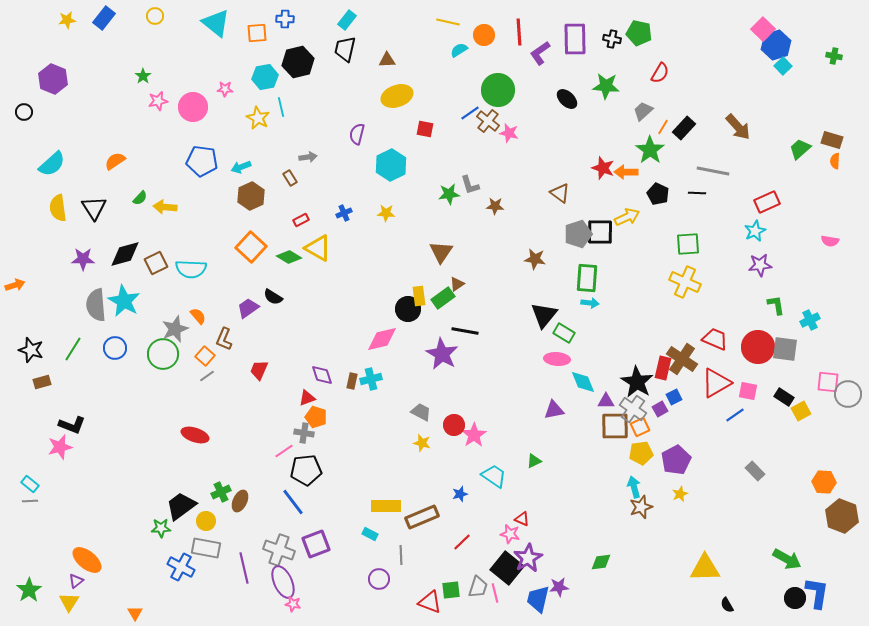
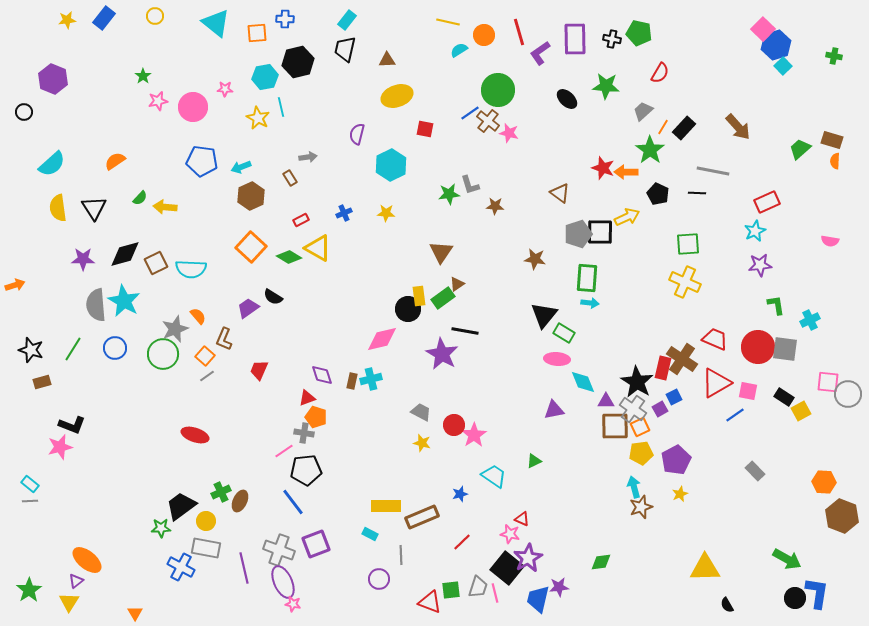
red line at (519, 32): rotated 12 degrees counterclockwise
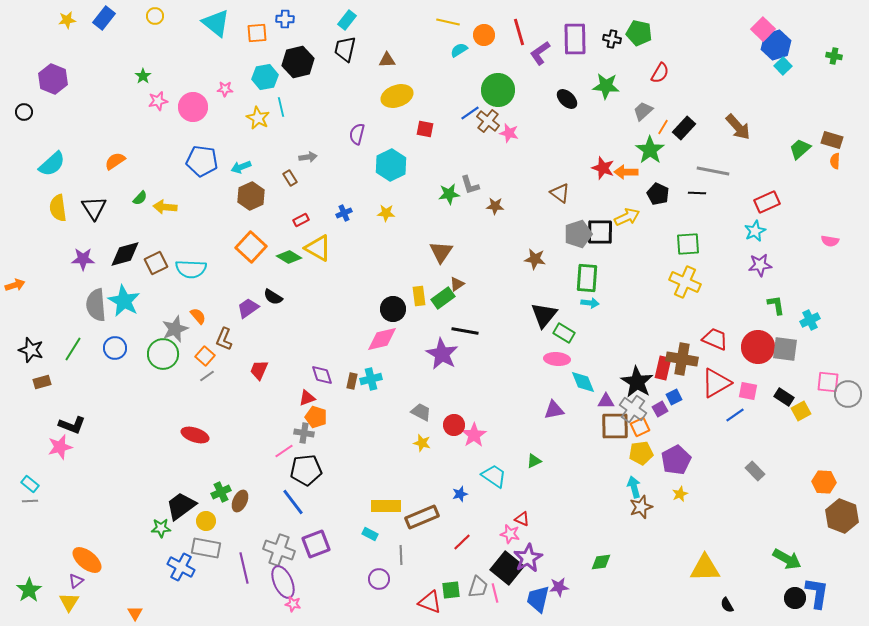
black circle at (408, 309): moved 15 px left
brown cross at (682, 359): rotated 24 degrees counterclockwise
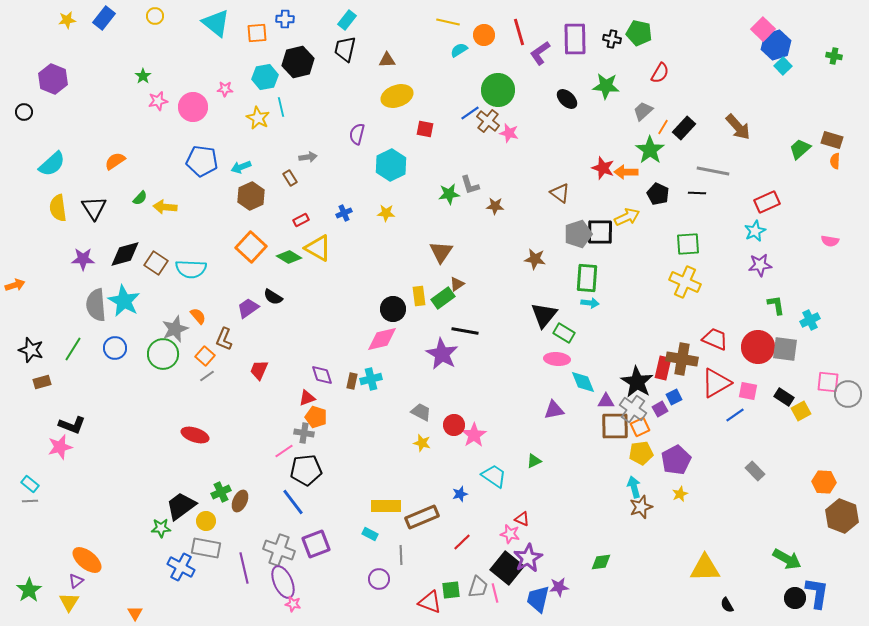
brown square at (156, 263): rotated 30 degrees counterclockwise
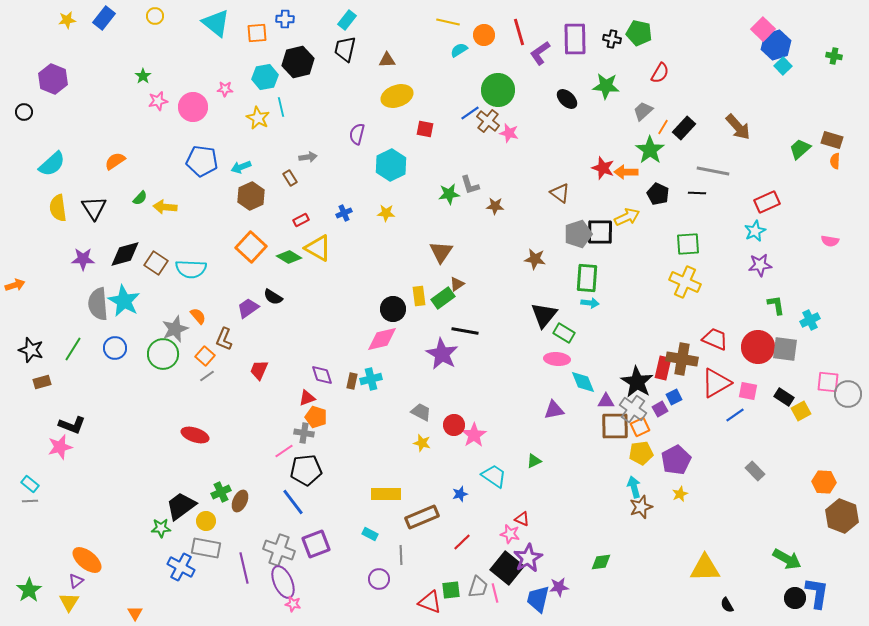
gray semicircle at (96, 305): moved 2 px right, 1 px up
yellow rectangle at (386, 506): moved 12 px up
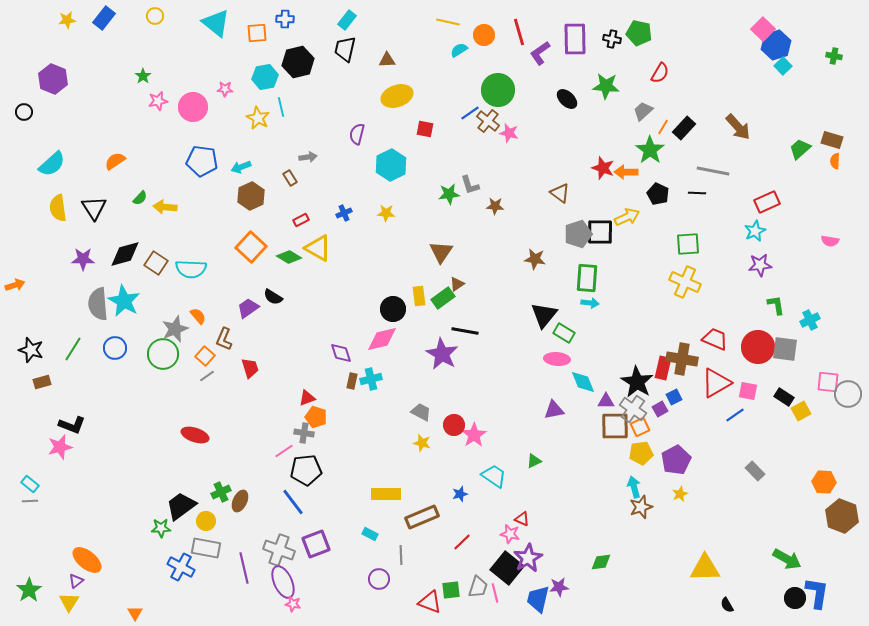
red trapezoid at (259, 370): moved 9 px left, 2 px up; rotated 140 degrees clockwise
purple diamond at (322, 375): moved 19 px right, 22 px up
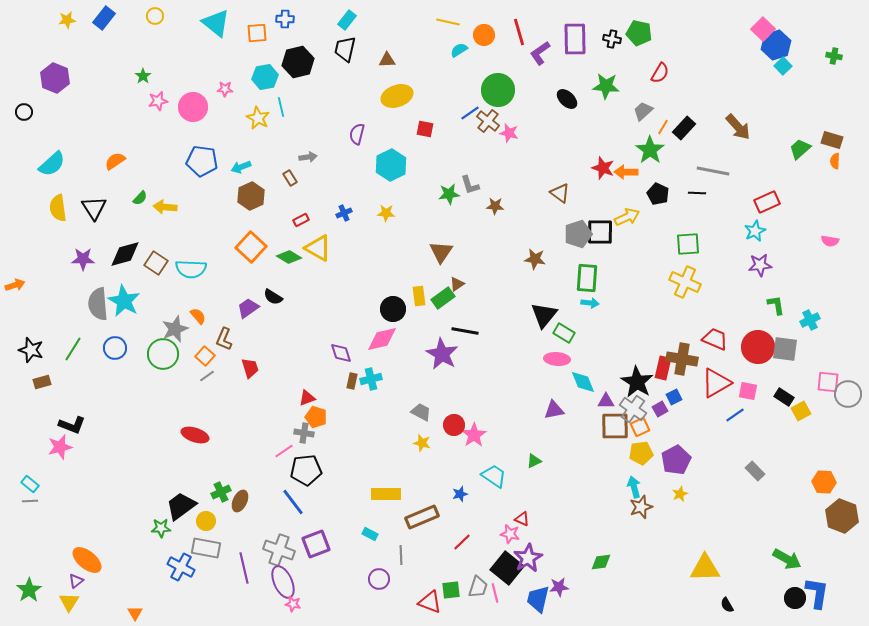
purple hexagon at (53, 79): moved 2 px right, 1 px up
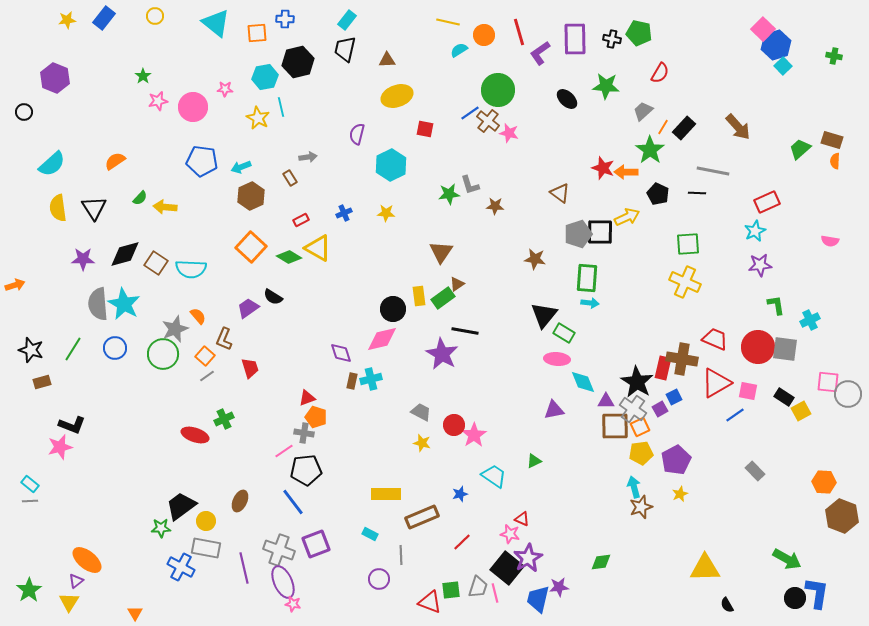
cyan star at (124, 301): moved 3 px down
green cross at (221, 492): moved 3 px right, 73 px up
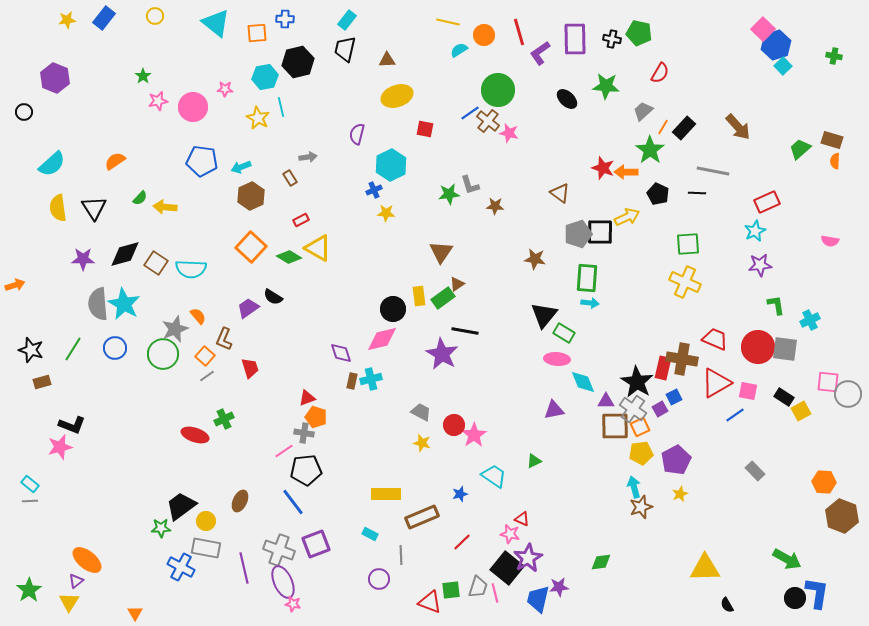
blue cross at (344, 213): moved 30 px right, 23 px up
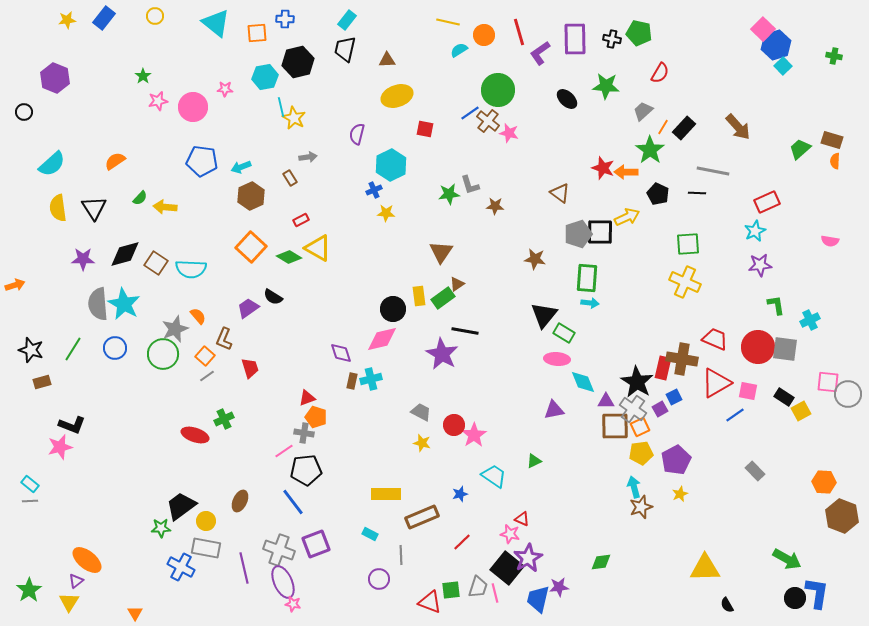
yellow star at (258, 118): moved 36 px right
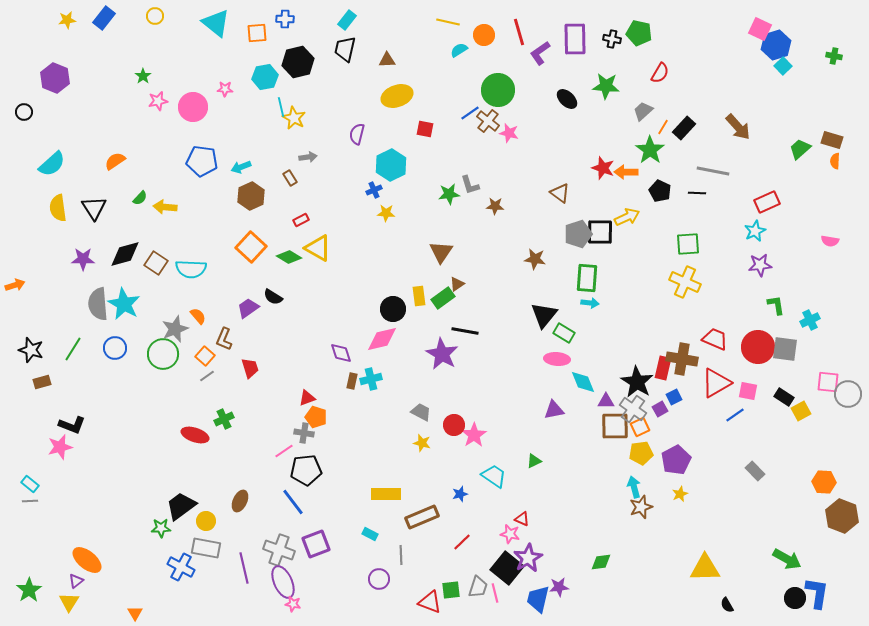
pink square at (763, 29): moved 3 px left; rotated 20 degrees counterclockwise
black pentagon at (658, 194): moved 2 px right, 3 px up
